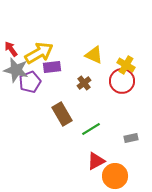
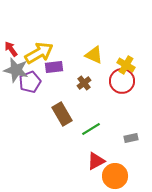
purple rectangle: moved 2 px right
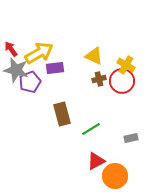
yellow triangle: moved 1 px down
purple rectangle: moved 1 px right, 1 px down
brown cross: moved 15 px right, 4 px up; rotated 24 degrees clockwise
brown rectangle: rotated 15 degrees clockwise
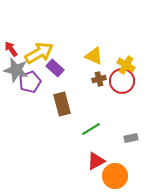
purple rectangle: rotated 48 degrees clockwise
brown rectangle: moved 10 px up
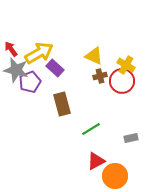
brown cross: moved 1 px right, 3 px up
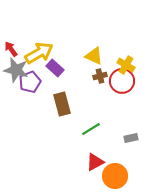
red triangle: moved 1 px left, 1 px down
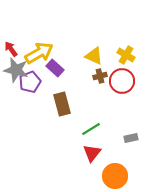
yellow cross: moved 10 px up
red triangle: moved 3 px left, 9 px up; rotated 24 degrees counterclockwise
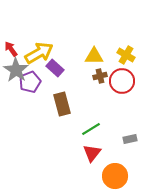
yellow triangle: rotated 24 degrees counterclockwise
gray star: rotated 20 degrees clockwise
gray rectangle: moved 1 px left, 1 px down
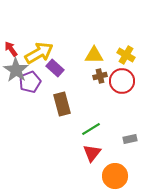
yellow triangle: moved 1 px up
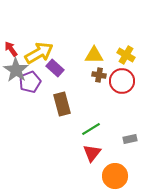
brown cross: moved 1 px left, 1 px up; rotated 24 degrees clockwise
